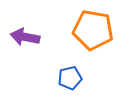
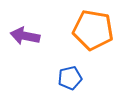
purple arrow: moved 1 px up
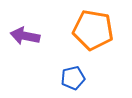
blue pentagon: moved 3 px right
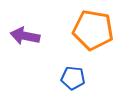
blue pentagon: rotated 20 degrees clockwise
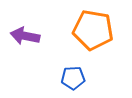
blue pentagon: rotated 10 degrees counterclockwise
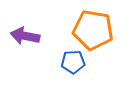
blue pentagon: moved 16 px up
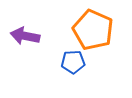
orange pentagon: rotated 15 degrees clockwise
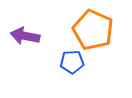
blue pentagon: moved 1 px left
